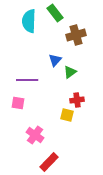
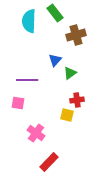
green triangle: moved 1 px down
pink cross: moved 1 px right, 2 px up
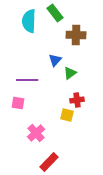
brown cross: rotated 18 degrees clockwise
pink cross: rotated 12 degrees clockwise
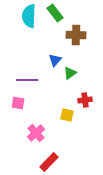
cyan semicircle: moved 5 px up
red cross: moved 8 px right
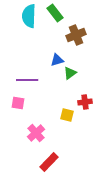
brown cross: rotated 24 degrees counterclockwise
blue triangle: moved 2 px right; rotated 32 degrees clockwise
red cross: moved 2 px down
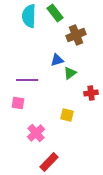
red cross: moved 6 px right, 9 px up
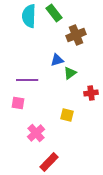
green rectangle: moved 1 px left
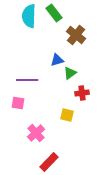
brown cross: rotated 30 degrees counterclockwise
red cross: moved 9 px left
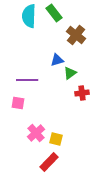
yellow square: moved 11 px left, 24 px down
